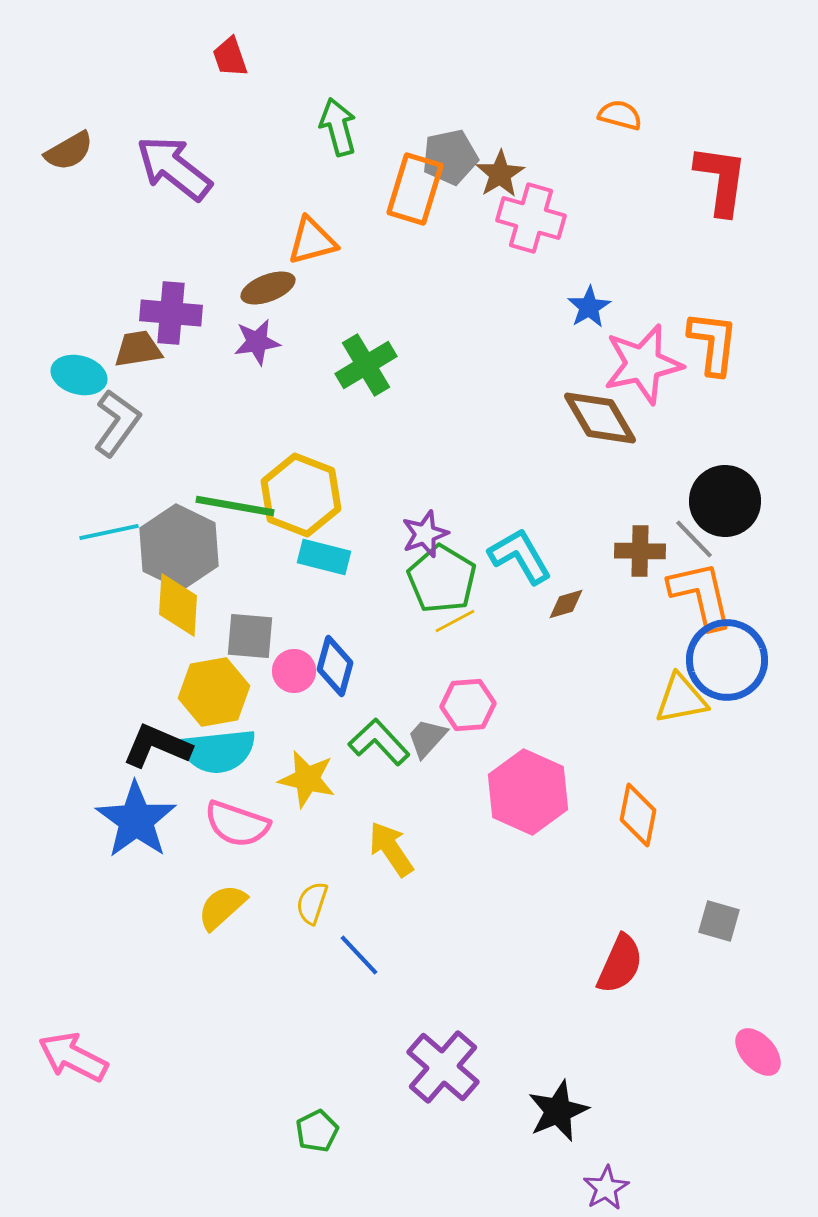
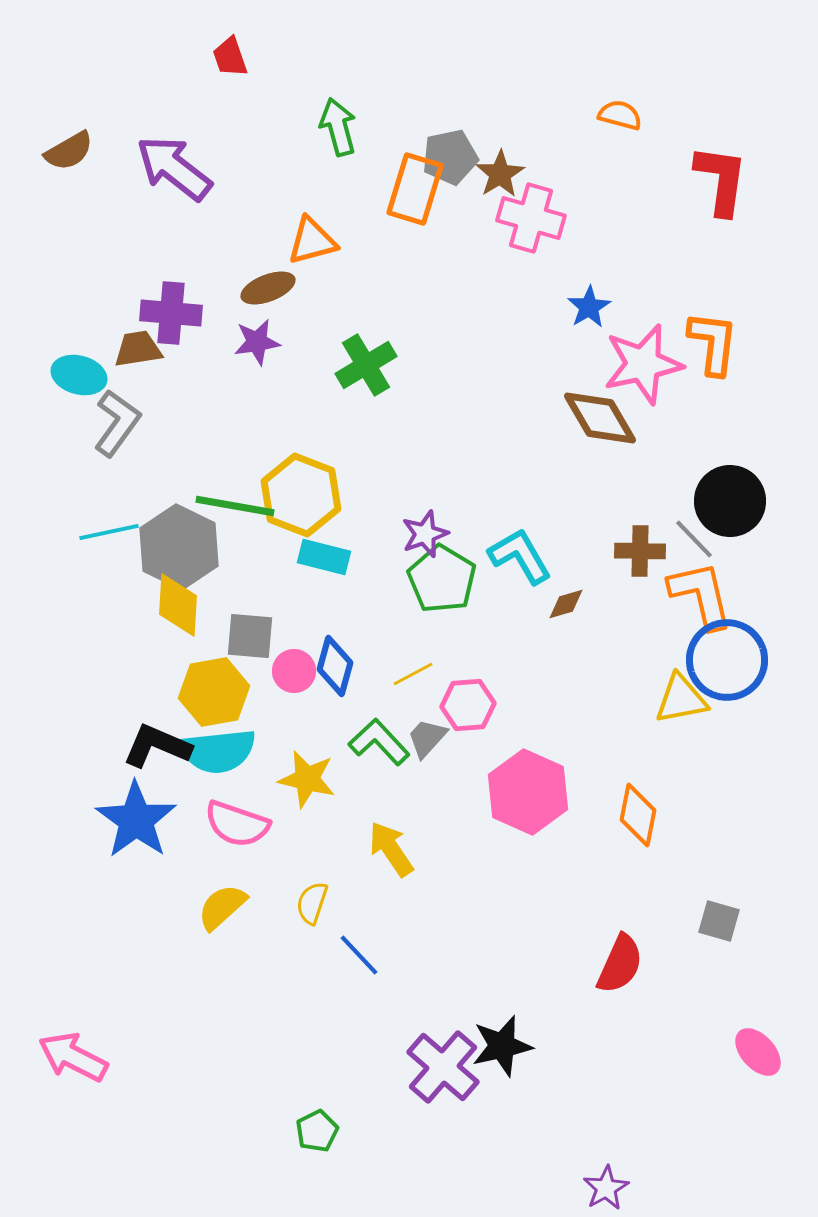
black circle at (725, 501): moved 5 px right
yellow line at (455, 621): moved 42 px left, 53 px down
black star at (558, 1111): moved 56 px left, 65 px up; rotated 10 degrees clockwise
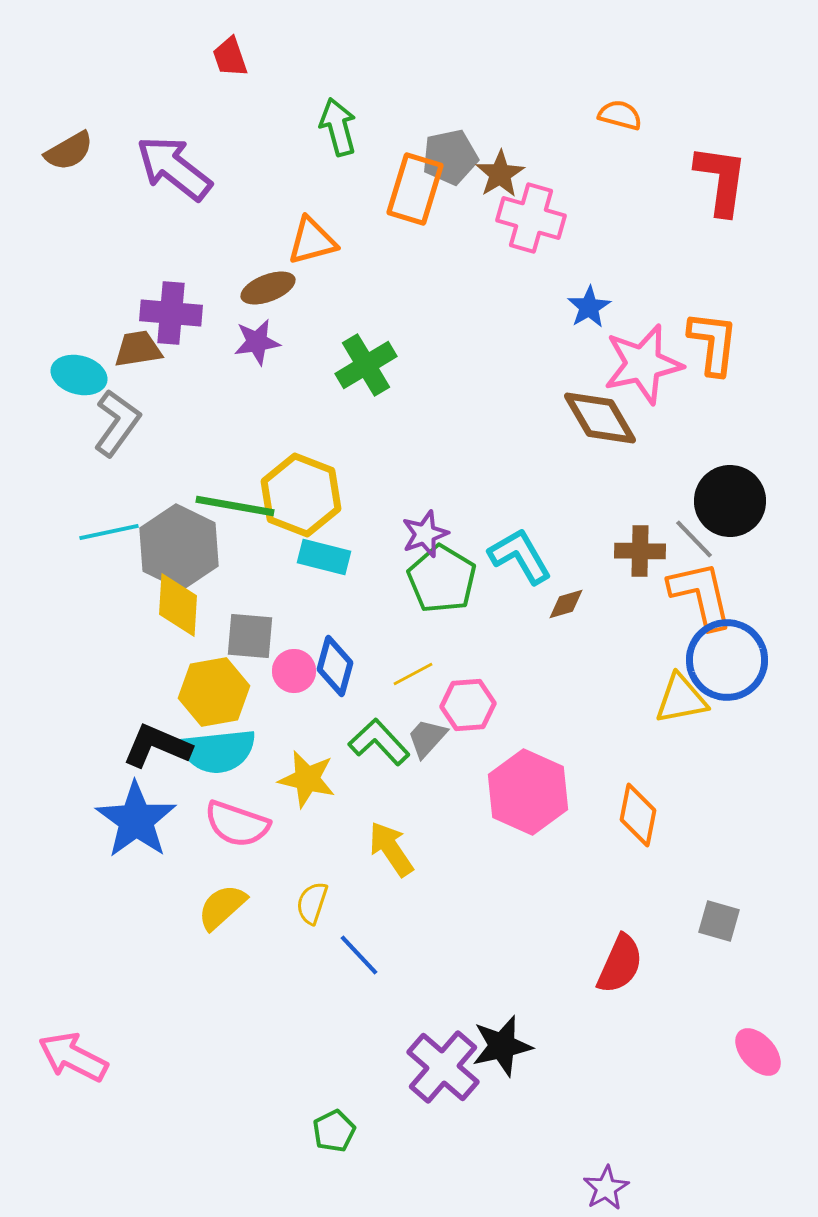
green pentagon at (317, 1131): moved 17 px right
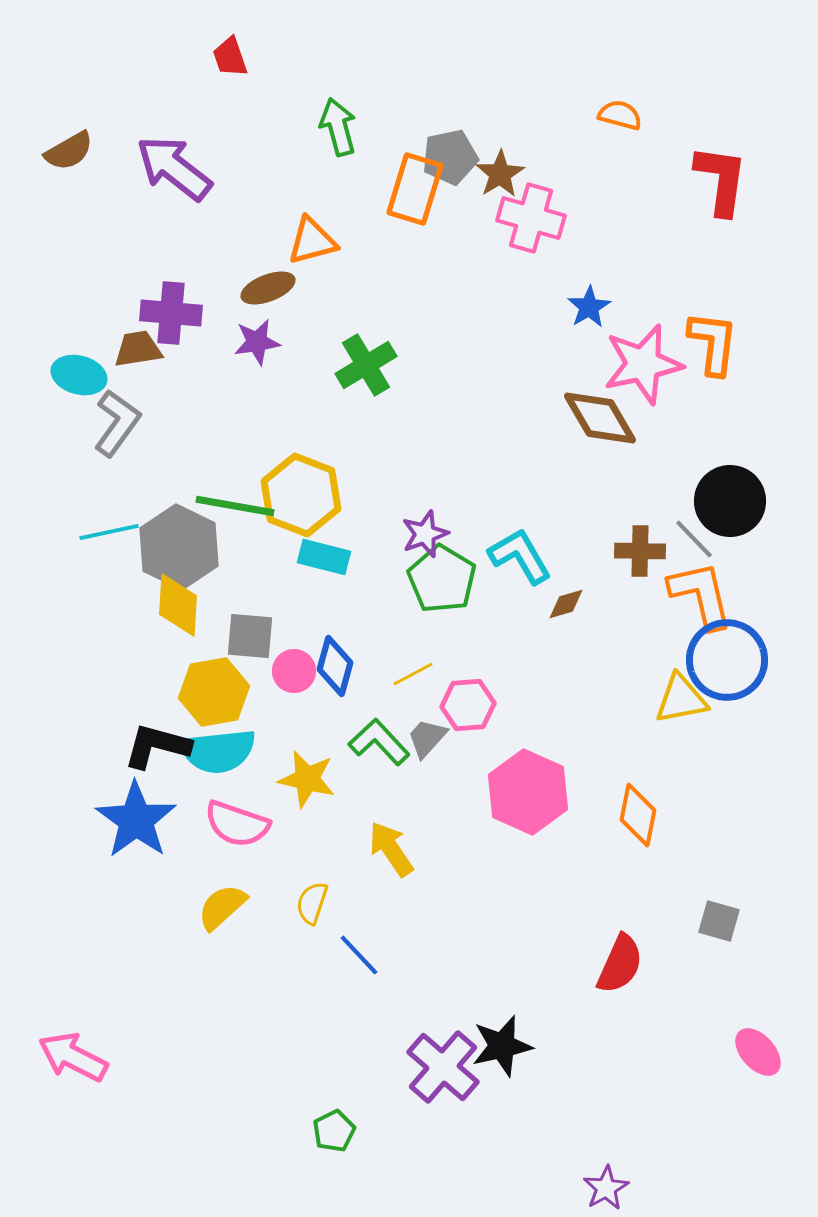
black L-shape at (157, 746): rotated 8 degrees counterclockwise
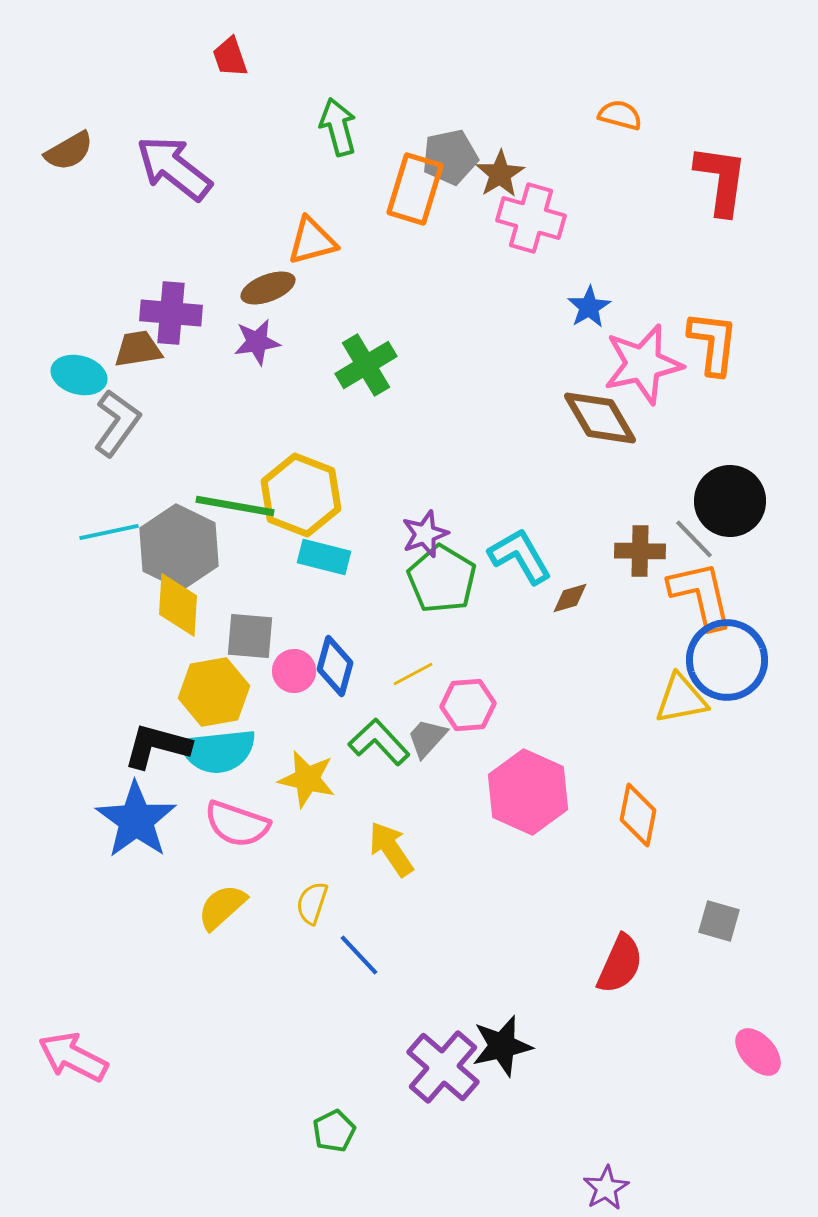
brown diamond at (566, 604): moved 4 px right, 6 px up
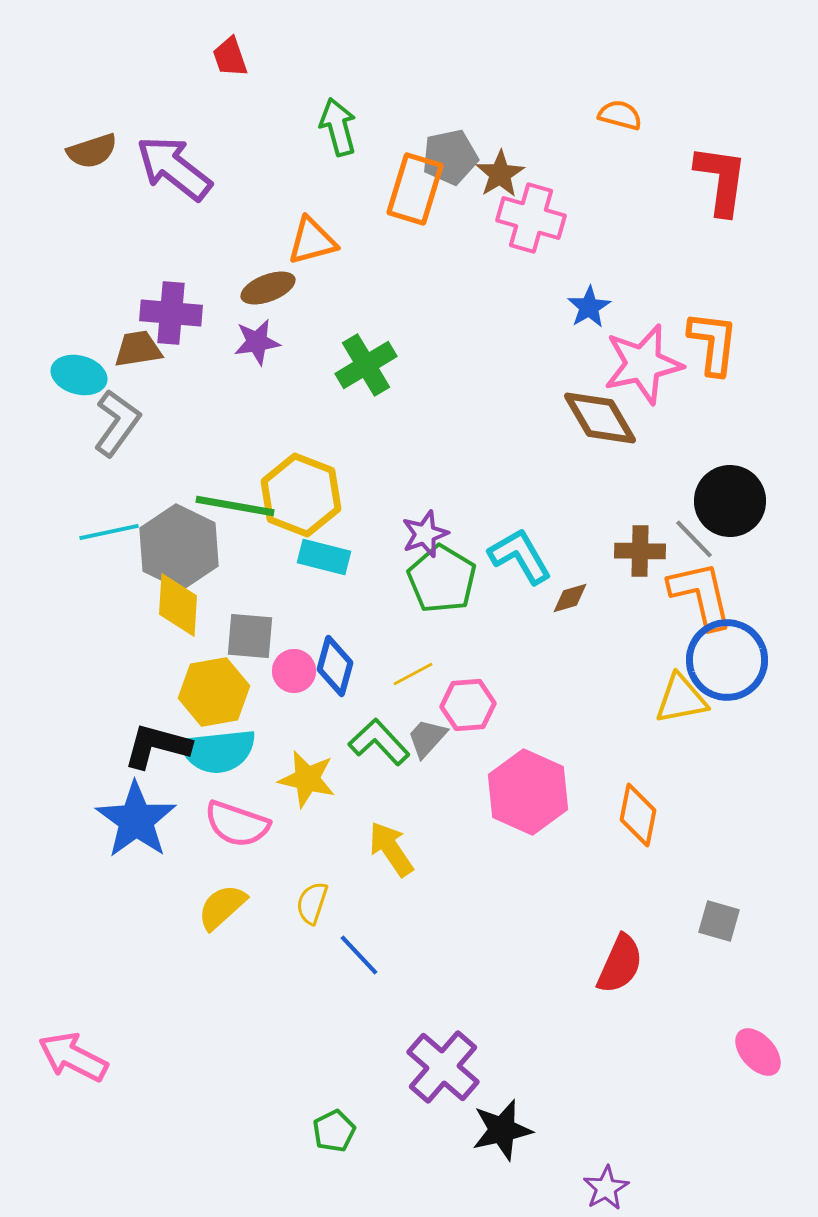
brown semicircle at (69, 151): moved 23 px right; rotated 12 degrees clockwise
black star at (502, 1046): moved 84 px down
